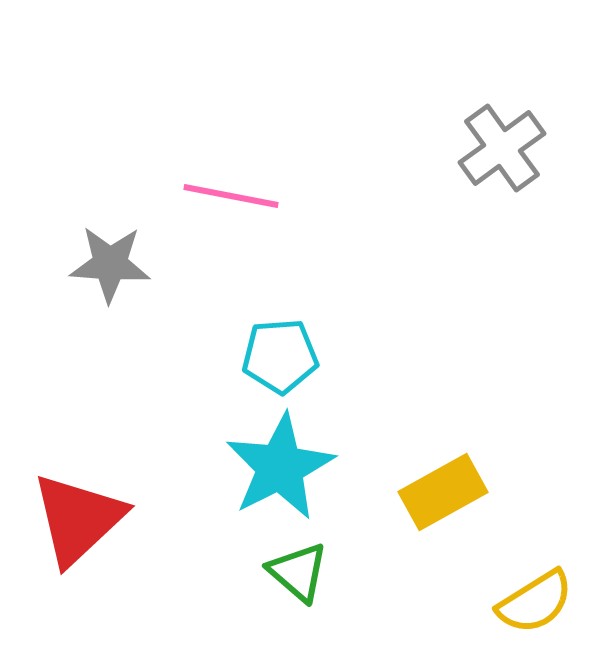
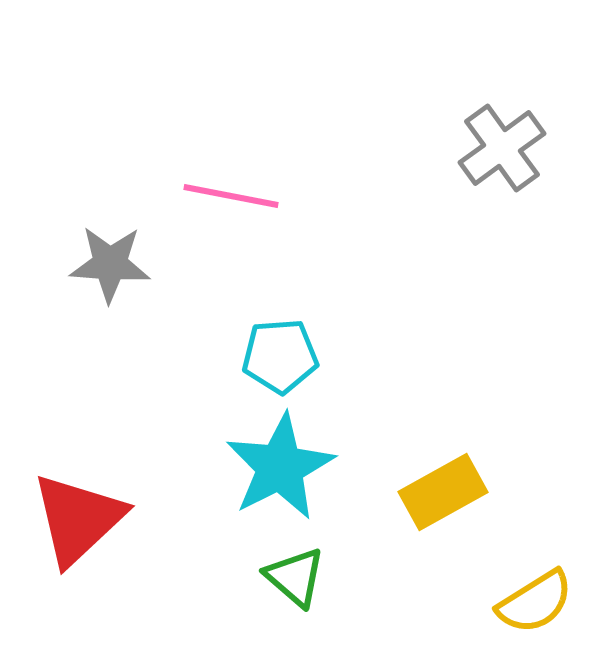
green triangle: moved 3 px left, 5 px down
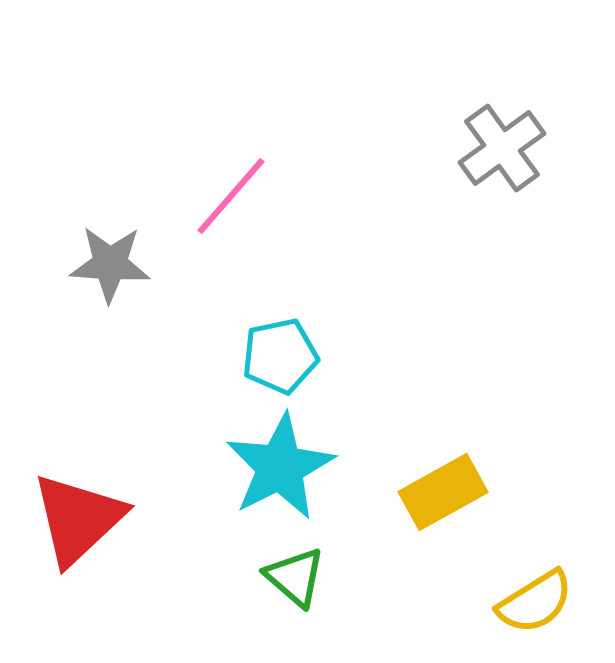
pink line: rotated 60 degrees counterclockwise
cyan pentagon: rotated 8 degrees counterclockwise
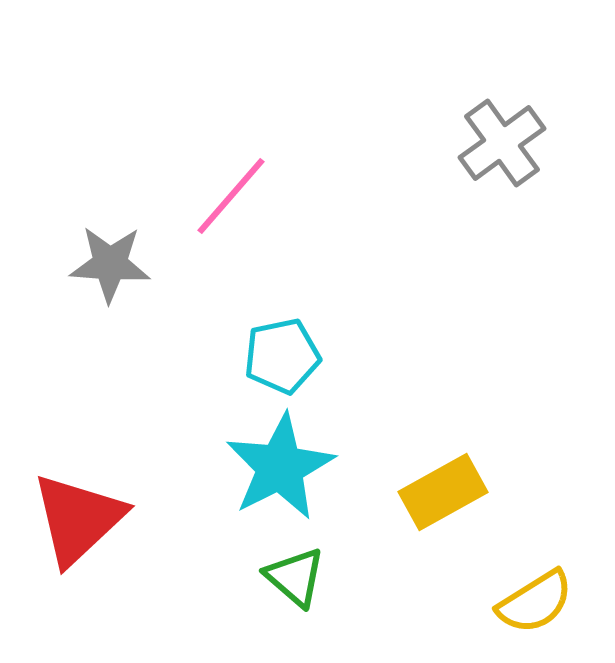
gray cross: moved 5 px up
cyan pentagon: moved 2 px right
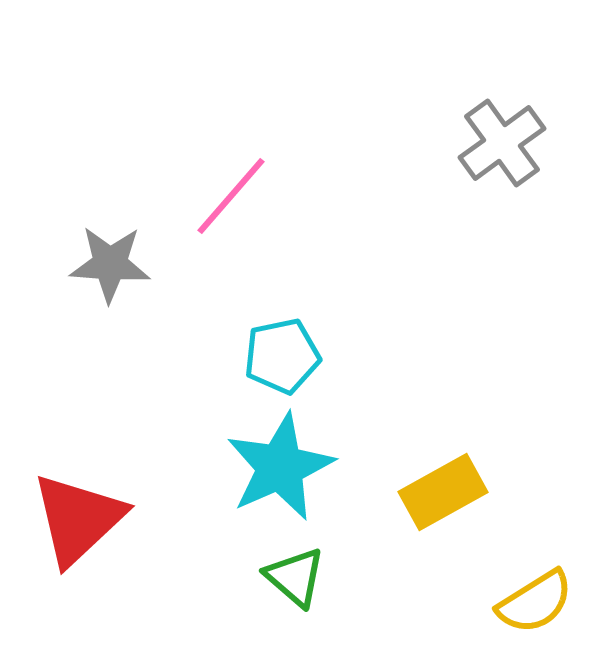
cyan star: rotated 3 degrees clockwise
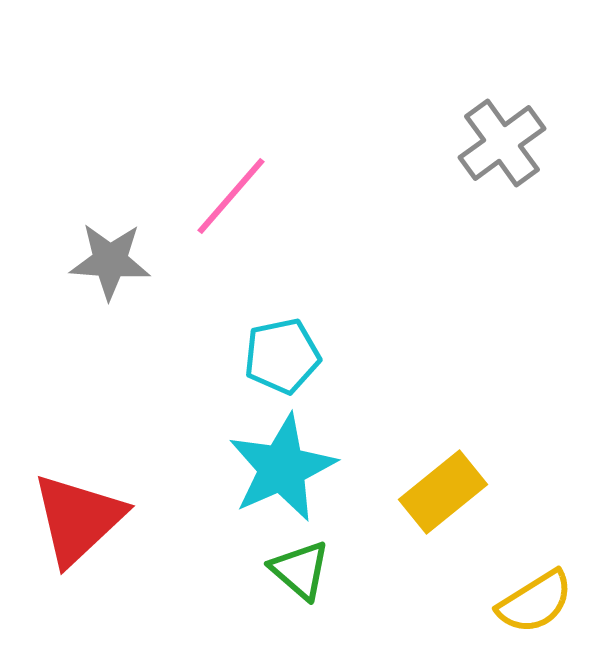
gray star: moved 3 px up
cyan star: moved 2 px right, 1 px down
yellow rectangle: rotated 10 degrees counterclockwise
green triangle: moved 5 px right, 7 px up
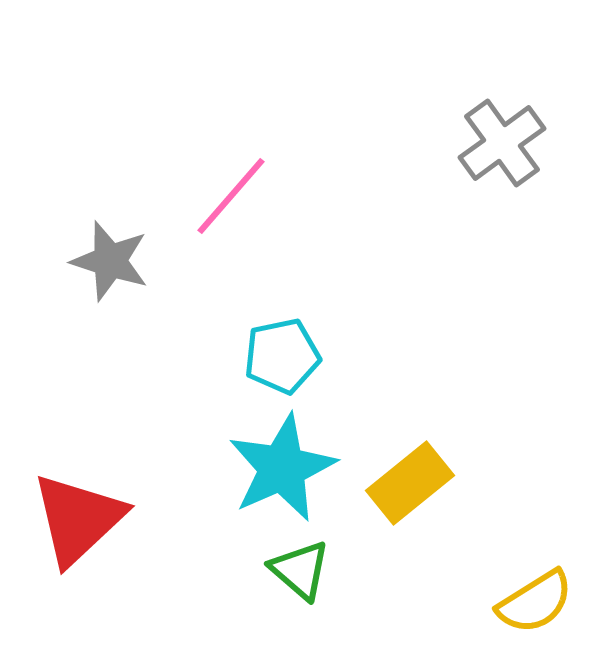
gray star: rotated 14 degrees clockwise
yellow rectangle: moved 33 px left, 9 px up
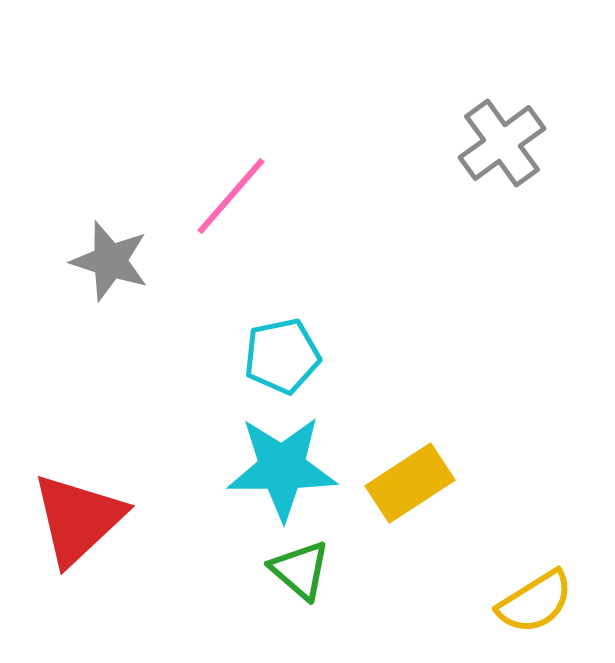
cyan star: rotated 24 degrees clockwise
yellow rectangle: rotated 6 degrees clockwise
